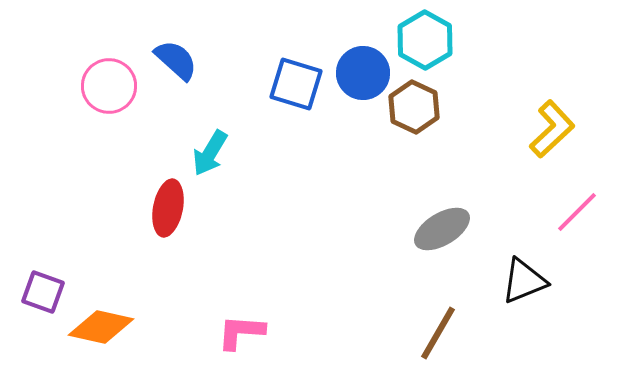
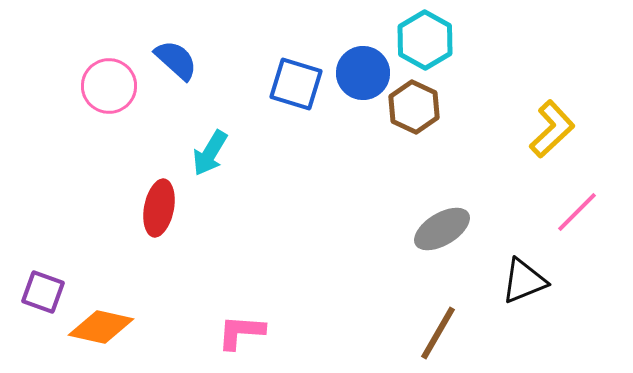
red ellipse: moved 9 px left
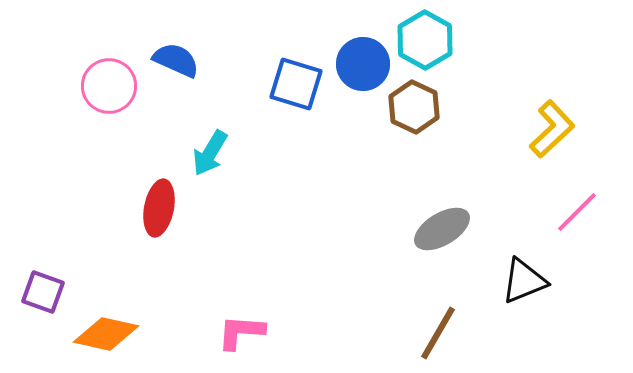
blue semicircle: rotated 18 degrees counterclockwise
blue circle: moved 9 px up
orange diamond: moved 5 px right, 7 px down
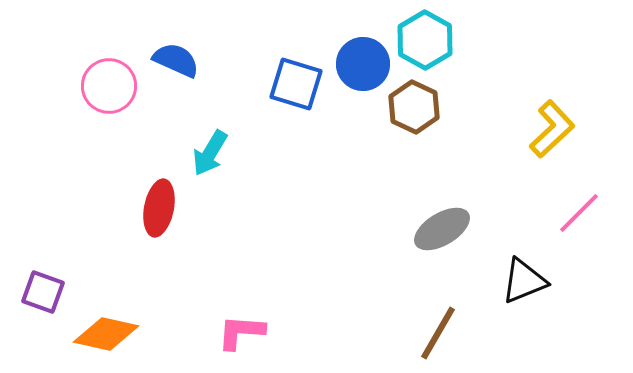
pink line: moved 2 px right, 1 px down
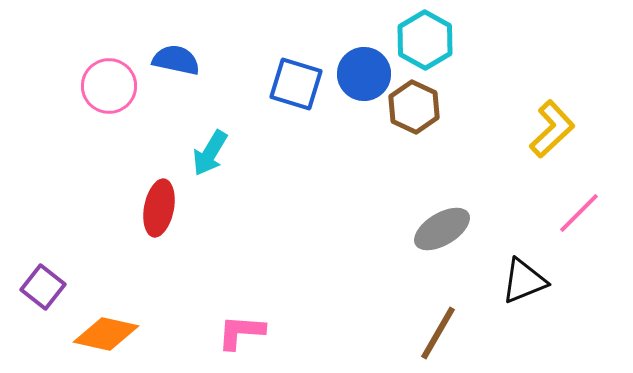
blue semicircle: rotated 12 degrees counterclockwise
blue circle: moved 1 px right, 10 px down
purple square: moved 5 px up; rotated 18 degrees clockwise
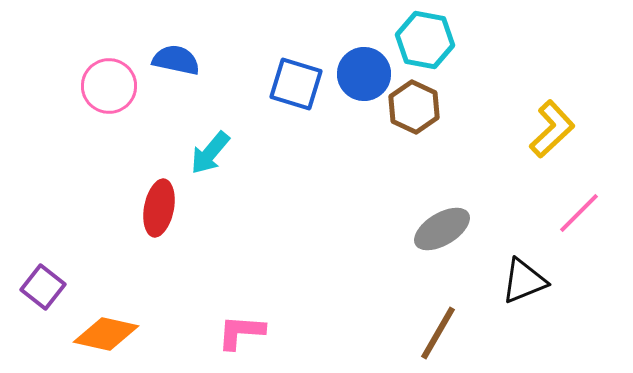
cyan hexagon: rotated 18 degrees counterclockwise
cyan arrow: rotated 9 degrees clockwise
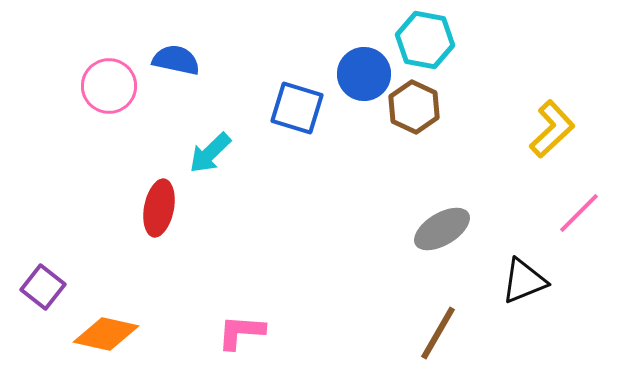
blue square: moved 1 px right, 24 px down
cyan arrow: rotated 6 degrees clockwise
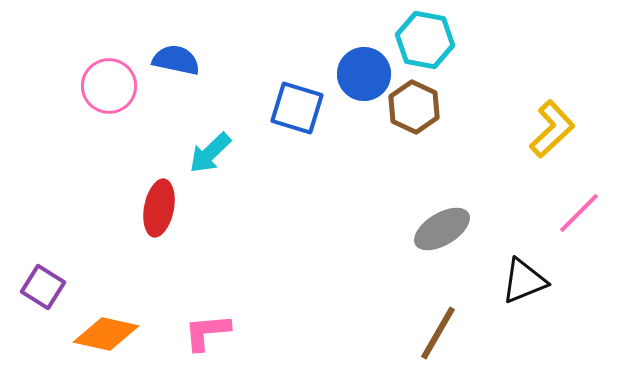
purple square: rotated 6 degrees counterclockwise
pink L-shape: moved 34 px left; rotated 9 degrees counterclockwise
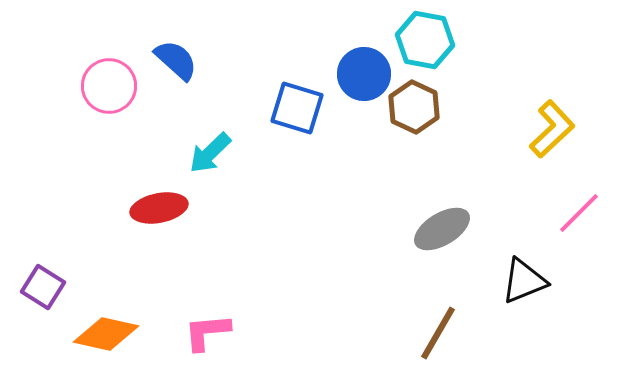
blue semicircle: rotated 30 degrees clockwise
red ellipse: rotated 68 degrees clockwise
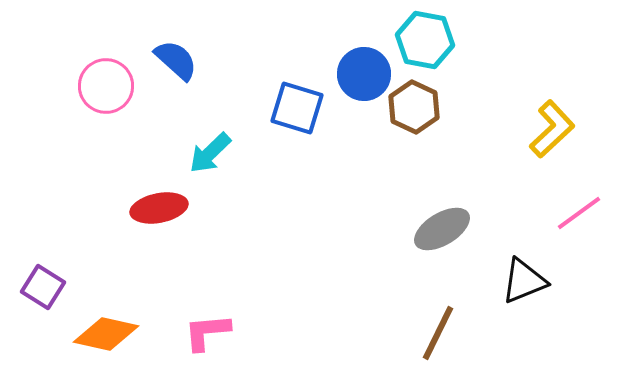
pink circle: moved 3 px left
pink line: rotated 9 degrees clockwise
brown line: rotated 4 degrees counterclockwise
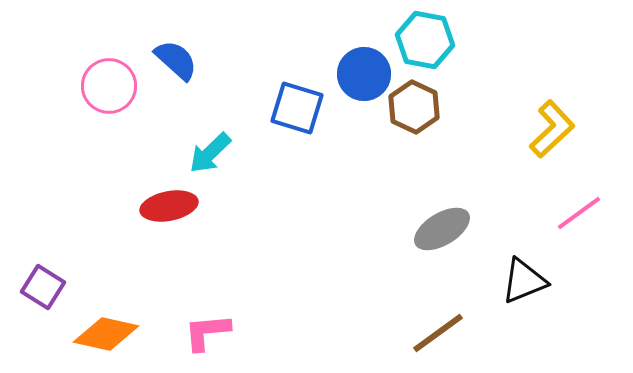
pink circle: moved 3 px right
red ellipse: moved 10 px right, 2 px up
brown line: rotated 28 degrees clockwise
